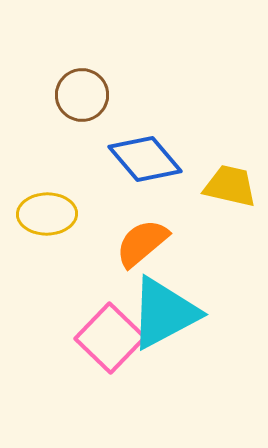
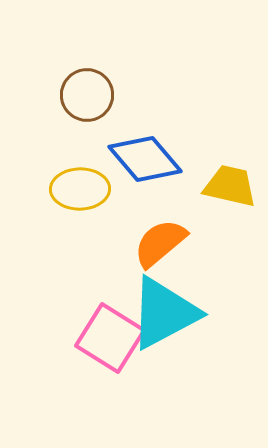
brown circle: moved 5 px right
yellow ellipse: moved 33 px right, 25 px up
orange semicircle: moved 18 px right
pink square: rotated 12 degrees counterclockwise
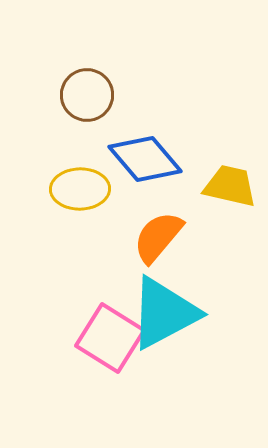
orange semicircle: moved 2 px left, 6 px up; rotated 10 degrees counterclockwise
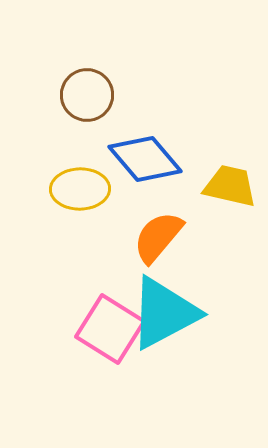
pink square: moved 9 px up
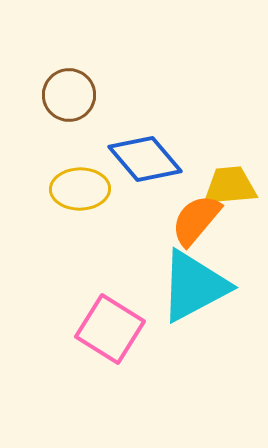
brown circle: moved 18 px left
yellow trapezoid: rotated 18 degrees counterclockwise
orange semicircle: moved 38 px right, 17 px up
cyan triangle: moved 30 px right, 27 px up
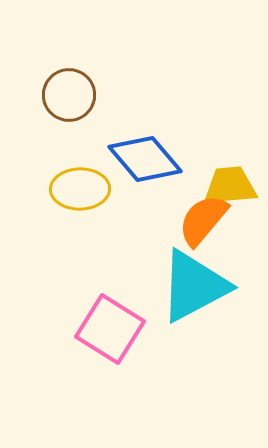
orange semicircle: moved 7 px right
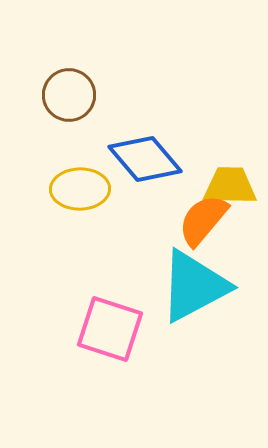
yellow trapezoid: rotated 6 degrees clockwise
pink square: rotated 14 degrees counterclockwise
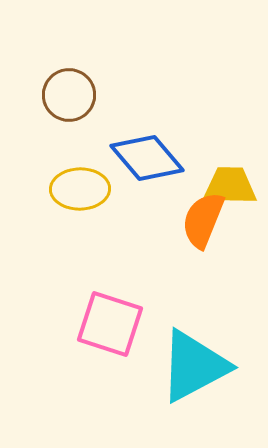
blue diamond: moved 2 px right, 1 px up
orange semicircle: rotated 18 degrees counterclockwise
cyan triangle: moved 80 px down
pink square: moved 5 px up
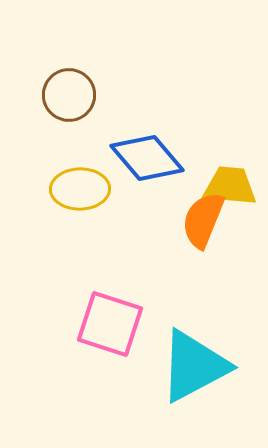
yellow trapezoid: rotated 4 degrees clockwise
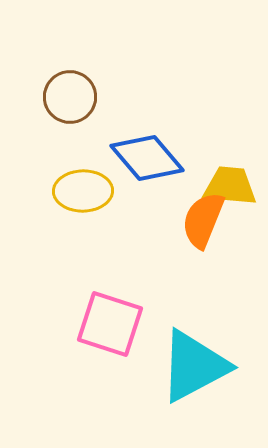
brown circle: moved 1 px right, 2 px down
yellow ellipse: moved 3 px right, 2 px down
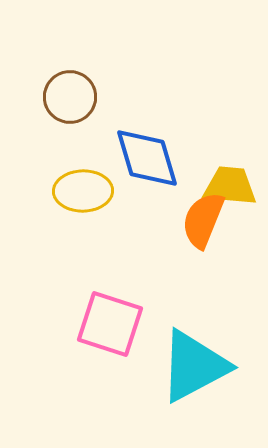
blue diamond: rotated 24 degrees clockwise
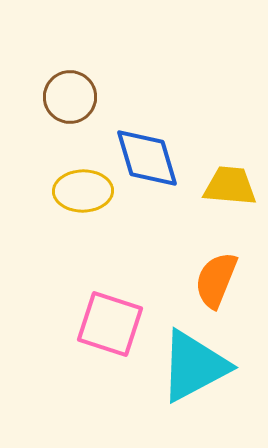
orange semicircle: moved 13 px right, 60 px down
